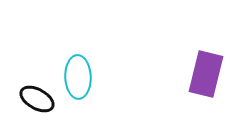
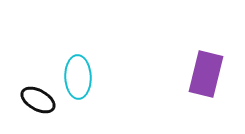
black ellipse: moved 1 px right, 1 px down
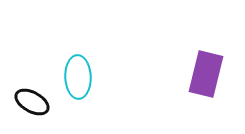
black ellipse: moved 6 px left, 2 px down
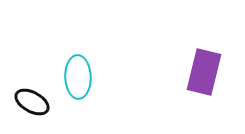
purple rectangle: moved 2 px left, 2 px up
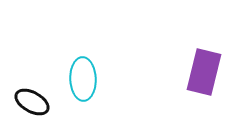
cyan ellipse: moved 5 px right, 2 px down
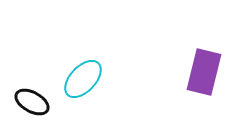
cyan ellipse: rotated 45 degrees clockwise
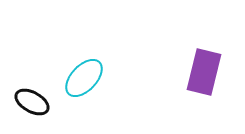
cyan ellipse: moved 1 px right, 1 px up
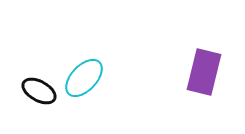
black ellipse: moved 7 px right, 11 px up
